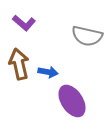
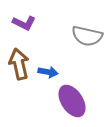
purple L-shape: rotated 15 degrees counterclockwise
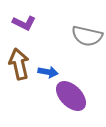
purple ellipse: moved 1 px left, 5 px up; rotated 12 degrees counterclockwise
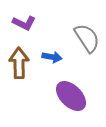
gray semicircle: moved 2 px down; rotated 136 degrees counterclockwise
brown arrow: moved 1 px up; rotated 12 degrees clockwise
blue arrow: moved 4 px right, 15 px up
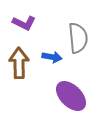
gray semicircle: moved 9 px left; rotated 28 degrees clockwise
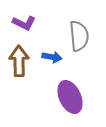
gray semicircle: moved 1 px right, 2 px up
brown arrow: moved 2 px up
purple ellipse: moved 1 px left, 1 px down; rotated 20 degrees clockwise
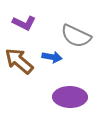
gray semicircle: moved 3 px left; rotated 120 degrees clockwise
brown arrow: rotated 48 degrees counterclockwise
purple ellipse: rotated 64 degrees counterclockwise
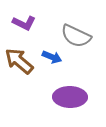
blue arrow: rotated 12 degrees clockwise
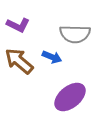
purple L-shape: moved 6 px left, 2 px down
gray semicircle: moved 1 px left, 2 px up; rotated 24 degrees counterclockwise
purple ellipse: rotated 40 degrees counterclockwise
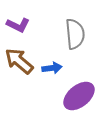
gray semicircle: rotated 96 degrees counterclockwise
blue arrow: moved 11 px down; rotated 30 degrees counterclockwise
purple ellipse: moved 9 px right, 1 px up
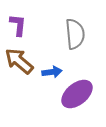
purple L-shape: rotated 110 degrees counterclockwise
blue arrow: moved 4 px down
purple ellipse: moved 2 px left, 2 px up
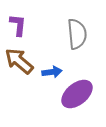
gray semicircle: moved 2 px right
